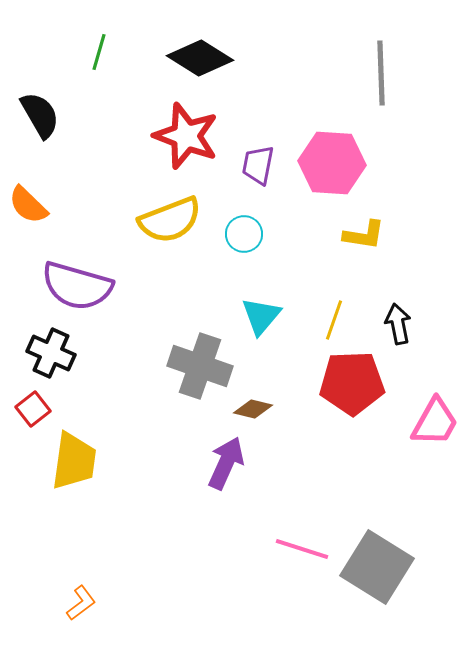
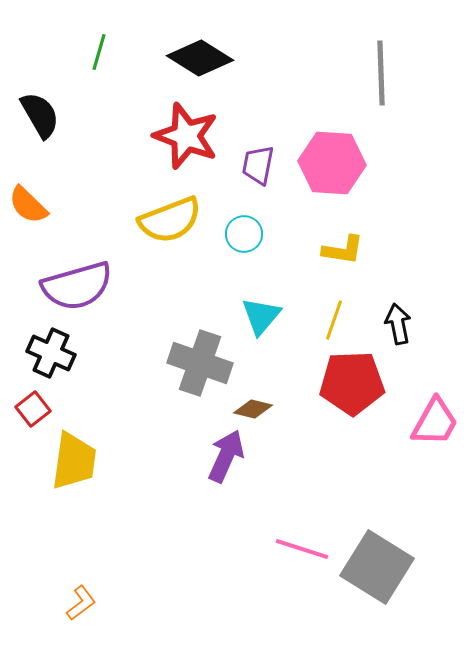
yellow L-shape: moved 21 px left, 15 px down
purple semicircle: rotated 32 degrees counterclockwise
gray cross: moved 3 px up
purple arrow: moved 7 px up
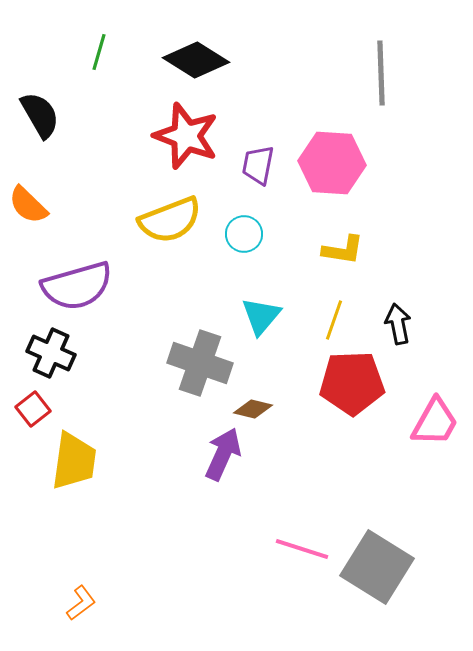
black diamond: moved 4 px left, 2 px down
purple arrow: moved 3 px left, 2 px up
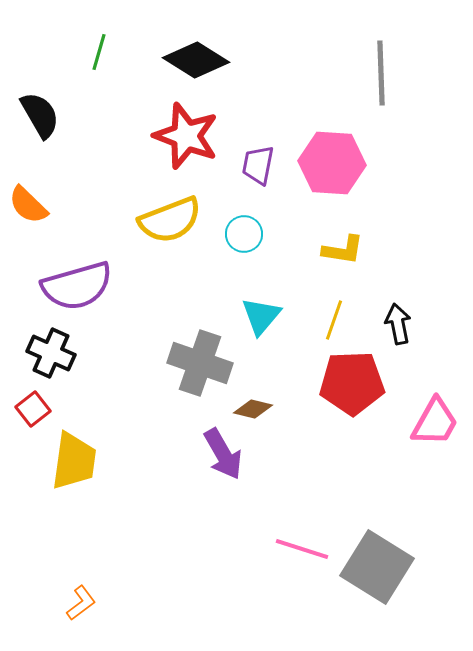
purple arrow: rotated 126 degrees clockwise
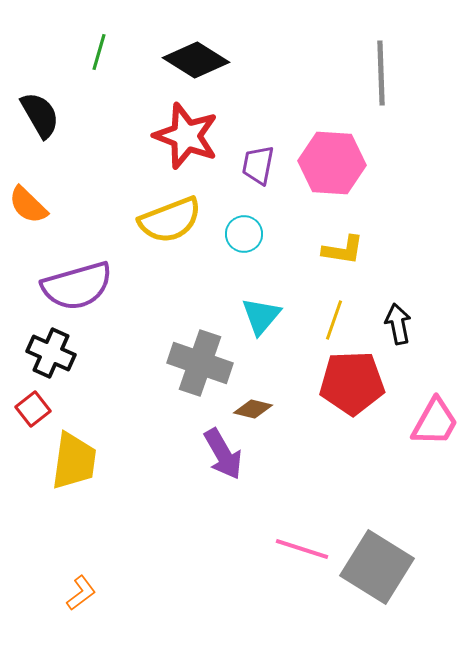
orange L-shape: moved 10 px up
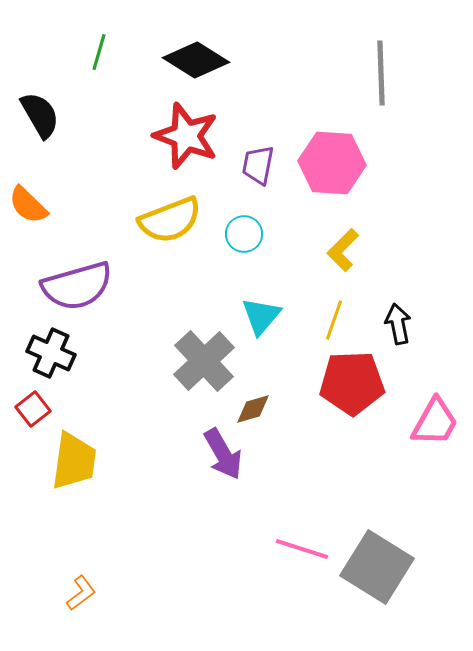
yellow L-shape: rotated 126 degrees clockwise
gray cross: moved 4 px right, 2 px up; rotated 28 degrees clockwise
brown diamond: rotated 30 degrees counterclockwise
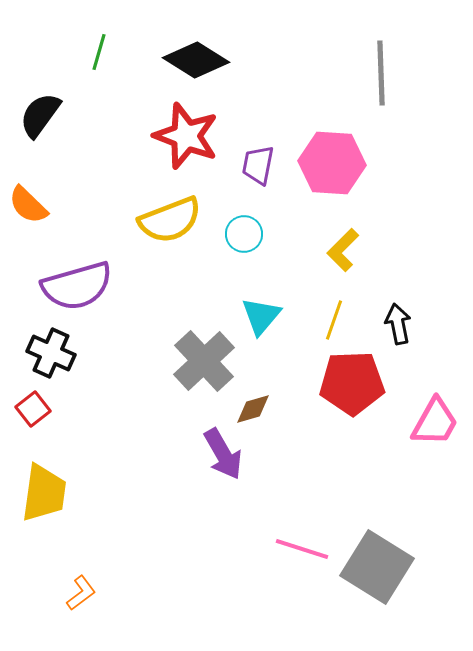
black semicircle: rotated 114 degrees counterclockwise
yellow trapezoid: moved 30 px left, 32 px down
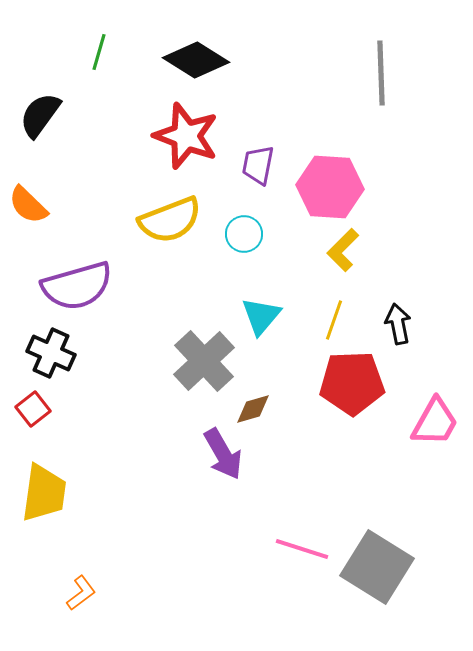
pink hexagon: moved 2 px left, 24 px down
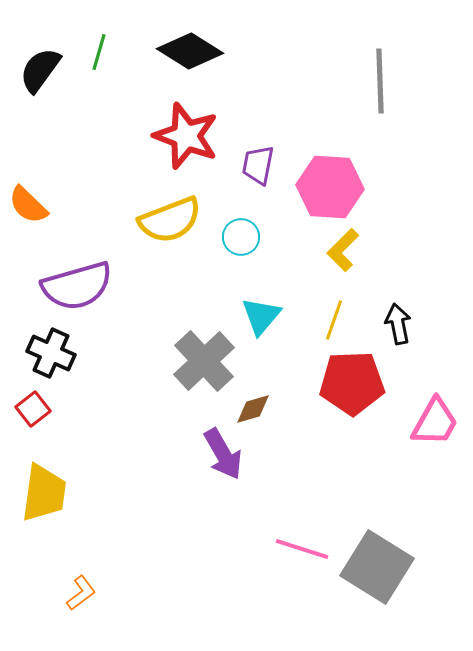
black diamond: moved 6 px left, 9 px up
gray line: moved 1 px left, 8 px down
black semicircle: moved 45 px up
cyan circle: moved 3 px left, 3 px down
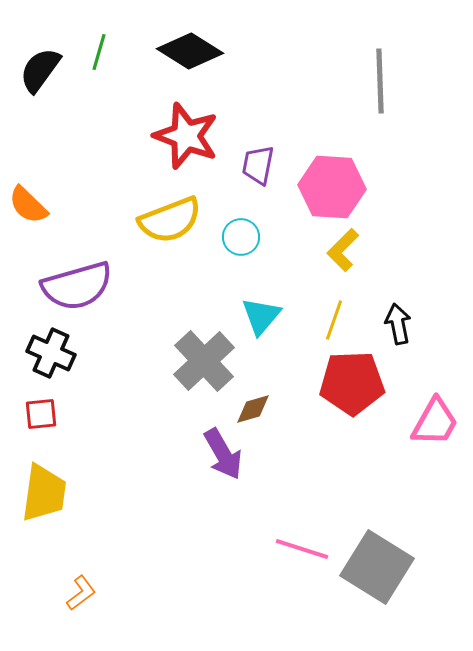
pink hexagon: moved 2 px right
red square: moved 8 px right, 5 px down; rotated 32 degrees clockwise
